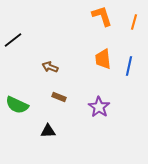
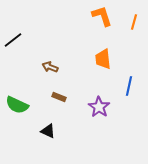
blue line: moved 20 px down
black triangle: rotated 28 degrees clockwise
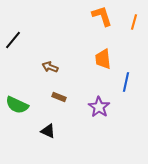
black line: rotated 12 degrees counterclockwise
blue line: moved 3 px left, 4 px up
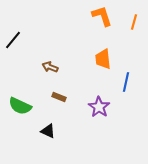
green semicircle: moved 3 px right, 1 px down
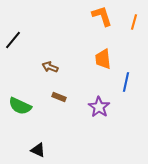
black triangle: moved 10 px left, 19 px down
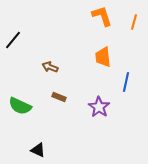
orange trapezoid: moved 2 px up
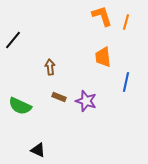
orange line: moved 8 px left
brown arrow: rotated 63 degrees clockwise
purple star: moved 13 px left, 6 px up; rotated 15 degrees counterclockwise
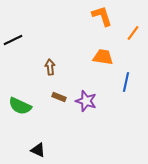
orange line: moved 7 px right, 11 px down; rotated 21 degrees clockwise
black line: rotated 24 degrees clockwise
orange trapezoid: rotated 105 degrees clockwise
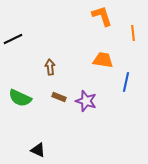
orange line: rotated 42 degrees counterclockwise
black line: moved 1 px up
orange trapezoid: moved 3 px down
green semicircle: moved 8 px up
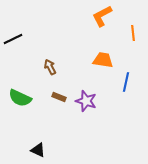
orange L-shape: rotated 100 degrees counterclockwise
brown arrow: rotated 21 degrees counterclockwise
